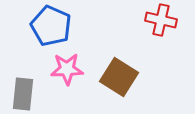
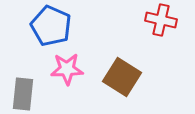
brown square: moved 3 px right
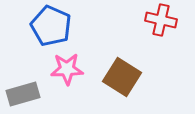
gray rectangle: rotated 68 degrees clockwise
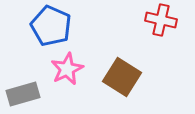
pink star: rotated 24 degrees counterclockwise
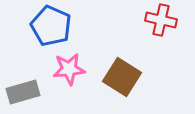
pink star: moved 2 px right; rotated 20 degrees clockwise
gray rectangle: moved 2 px up
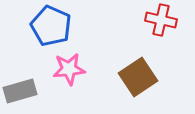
brown square: moved 16 px right; rotated 24 degrees clockwise
gray rectangle: moved 3 px left, 1 px up
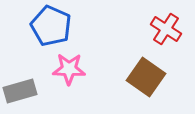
red cross: moved 5 px right, 9 px down; rotated 20 degrees clockwise
pink star: rotated 8 degrees clockwise
brown square: moved 8 px right; rotated 21 degrees counterclockwise
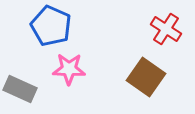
gray rectangle: moved 2 px up; rotated 40 degrees clockwise
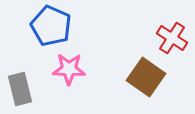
red cross: moved 6 px right, 9 px down
gray rectangle: rotated 52 degrees clockwise
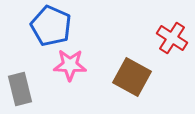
pink star: moved 1 px right, 4 px up
brown square: moved 14 px left; rotated 6 degrees counterclockwise
